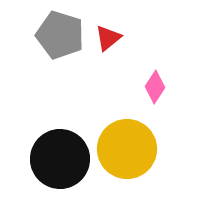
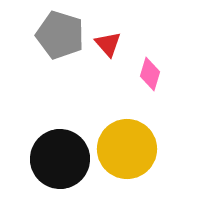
red triangle: moved 6 px down; rotated 32 degrees counterclockwise
pink diamond: moved 5 px left, 13 px up; rotated 16 degrees counterclockwise
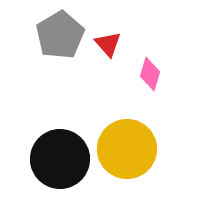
gray pentagon: rotated 24 degrees clockwise
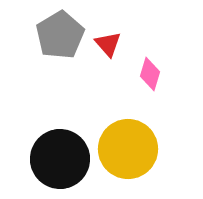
yellow circle: moved 1 px right
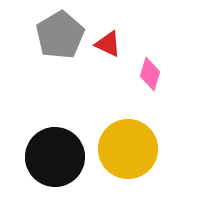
red triangle: rotated 24 degrees counterclockwise
black circle: moved 5 px left, 2 px up
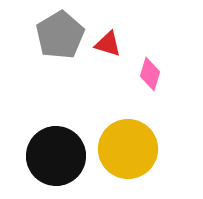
red triangle: rotated 8 degrees counterclockwise
black circle: moved 1 px right, 1 px up
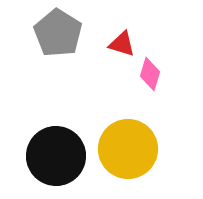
gray pentagon: moved 2 px left, 2 px up; rotated 9 degrees counterclockwise
red triangle: moved 14 px right
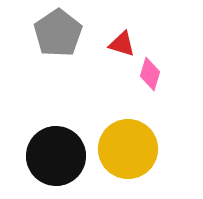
gray pentagon: rotated 6 degrees clockwise
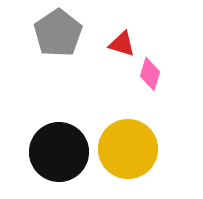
black circle: moved 3 px right, 4 px up
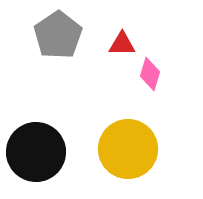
gray pentagon: moved 2 px down
red triangle: rotated 16 degrees counterclockwise
black circle: moved 23 px left
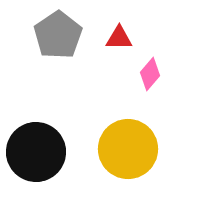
red triangle: moved 3 px left, 6 px up
pink diamond: rotated 24 degrees clockwise
